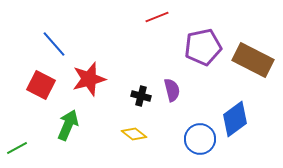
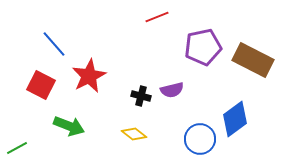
red star: moved 3 px up; rotated 12 degrees counterclockwise
purple semicircle: rotated 90 degrees clockwise
green arrow: moved 1 px right, 1 px down; rotated 88 degrees clockwise
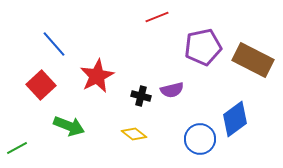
red star: moved 8 px right
red square: rotated 20 degrees clockwise
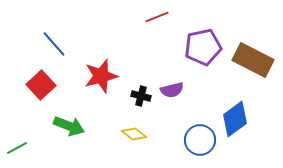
red star: moved 4 px right; rotated 12 degrees clockwise
blue circle: moved 1 px down
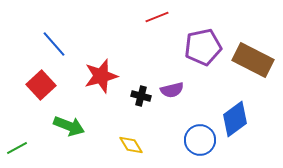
yellow diamond: moved 3 px left, 11 px down; rotated 20 degrees clockwise
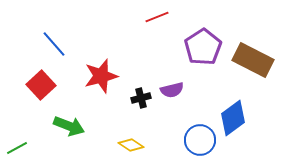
purple pentagon: rotated 21 degrees counterclockwise
black cross: moved 2 px down; rotated 30 degrees counterclockwise
blue diamond: moved 2 px left, 1 px up
yellow diamond: rotated 25 degrees counterclockwise
